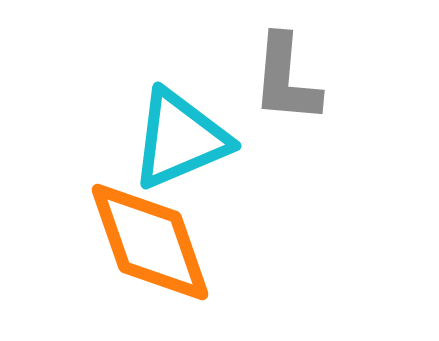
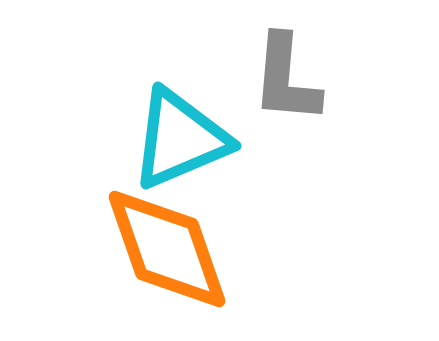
orange diamond: moved 17 px right, 7 px down
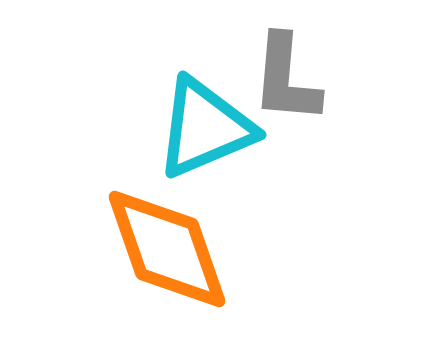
cyan triangle: moved 25 px right, 11 px up
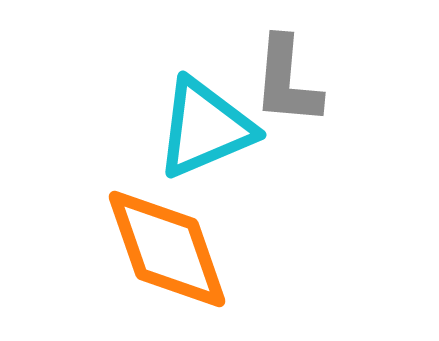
gray L-shape: moved 1 px right, 2 px down
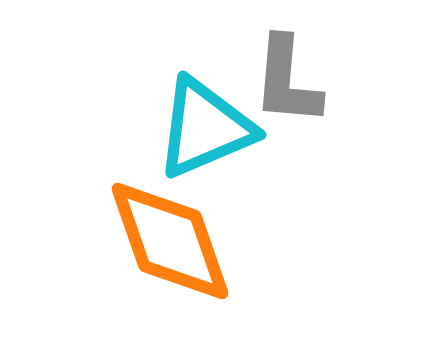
orange diamond: moved 3 px right, 8 px up
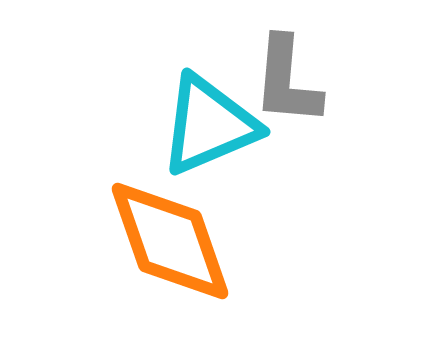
cyan triangle: moved 4 px right, 3 px up
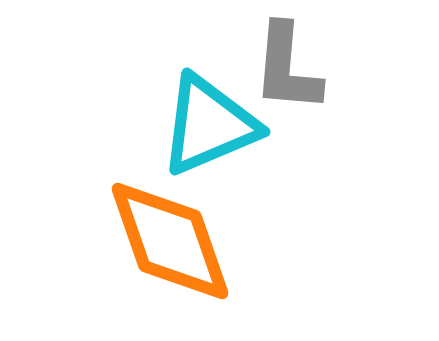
gray L-shape: moved 13 px up
